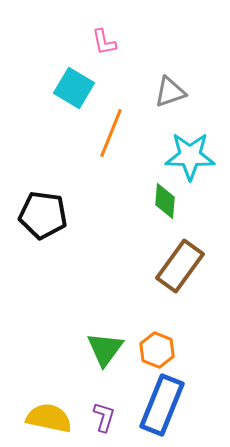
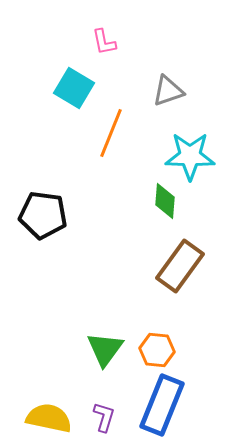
gray triangle: moved 2 px left, 1 px up
orange hexagon: rotated 16 degrees counterclockwise
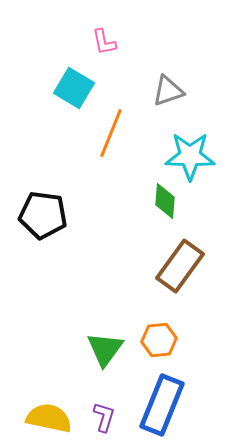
orange hexagon: moved 2 px right, 10 px up; rotated 12 degrees counterclockwise
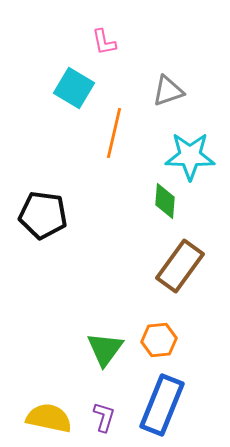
orange line: moved 3 px right; rotated 9 degrees counterclockwise
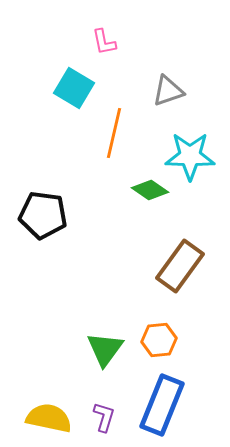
green diamond: moved 15 px left, 11 px up; rotated 60 degrees counterclockwise
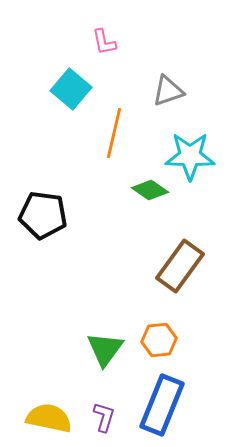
cyan square: moved 3 px left, 1 px down; rotated 9 degrees clockwise
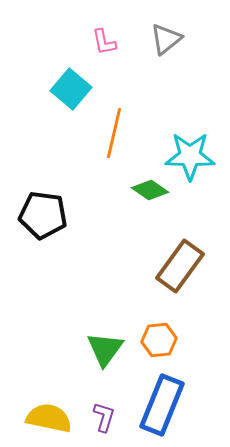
gray triangle: moved 2 px left, 52 px up; rotated 20 degrees counterclockwise
